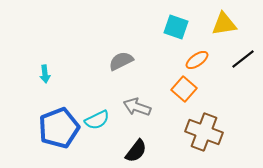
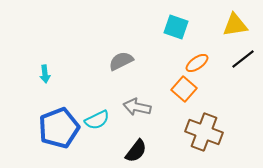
yellow triangle: moved 11 px right, 1 px down
orange ellipse: moved 3 px down
gray arrow: rotated 8 degrees counterclockwise
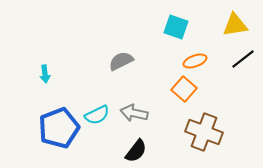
orange ellipse: moved 2 px left, 2 px up; rotated 15 degrees clockwise
gray arrow: moved 3 px left, 6 px down
cyan semicircle: moved 5 px up
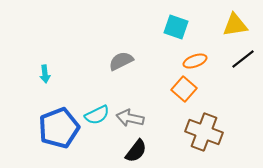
gray arrow: moved 4 px left, 5 px down
